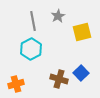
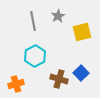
cyan hexagon: moved 4 px right, 7 px down
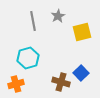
cyan hexagon: moved 7 px left, 2 px down; rotated 10 degrees clockwise
brown cross: moved 2 px right, 3 px down
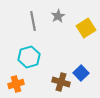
yellow square: moved 4 px right, 4 px up; rotated 18 degrees counterclockwise
cyan hexagon: moved 1 px right, 1 px up
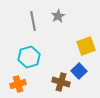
yellow square: moved 18 px down; rotated 12 degrees clockwise
blue square: moved 2 px left, 2 px up
orange cross: moved 2 px right
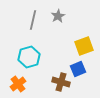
gray line: moved 1 px up; rotated 24 degrees clockwise
yellow square: moved 2 px left
blue square: moved 1 px left, 2 px up; rotated 21 degrees clockwise
orange cross: rotated 21 degrees counterclockwise
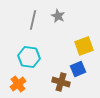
gray star: rotated 16 degrees counterclockwise
cyan hexagon: rotated 25 degrees clockwise
